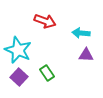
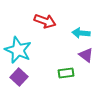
purple triangle: rotated 35 degrees clockwise
green rectangle: moved 19 px right; rotated 63 degrees counterclockwise
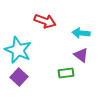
purple triangle: moved 5 px left
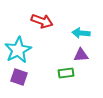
red arrow: moved 3 px left
cyan star: rotated 20 degrees clockwise
purple triangle: rotated 42 degrees counterclockwise
purple square: rotated 24 degrees counterclockwise
